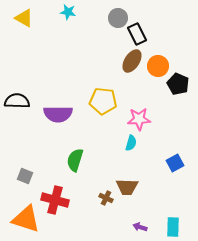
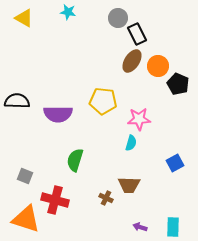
brown trapezoid: moved 2 px right, 2 px up
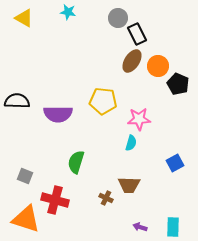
green semicircle: moved 1 px right, 2 px down
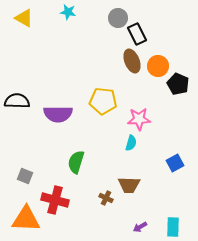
brown ellipse: rotated 55 degrees counterclockwise
orange triangle: rotated 16 degrees counterclockwise
purple arrow: rotated 48 degrees counterclockwise
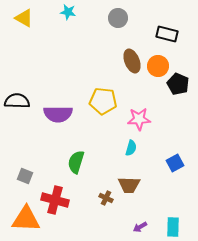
black rectangle: moved 30 px right; rotated 50 degrees counterclockwise
cyan semicircle: moved 5 px down
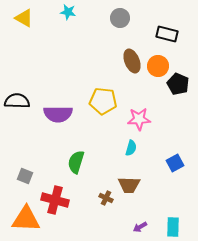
gray circle: moved 2 px right
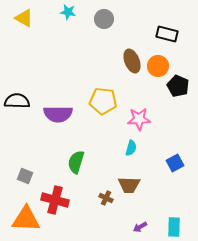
gray circle: moved 16 px left, 1 px down
black pentagon: moved 2 px down
cyan rectangle: moved 1 px right
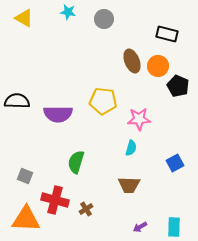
brown cross: moved 20 px left, 11 px down; rotated 32 degrees clockwise
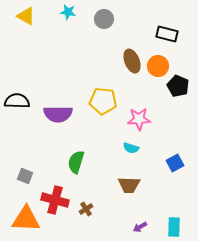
yellow triangle: moved 2 px right, 2 px up
cyan semicircle: rotated 91 degrees clockwise
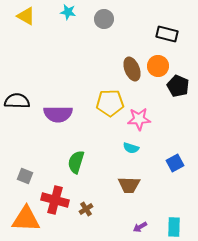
brown ellipse: moved 8 px down
yellow pentagon: moved 7 px right, 2 px down; rotated 8 degrees counterclockwise
